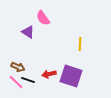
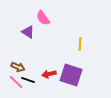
purple square: moved 1 px up
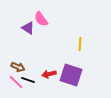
pink semicircle: moved 2 px left, 1 px down
purple triangle: moved 4 px up
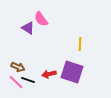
purple square: moved 1 px right, 3 px up
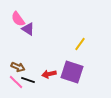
pink semicircle: moved 23 px left
purple triangle: moved 1 px down
yellow line: rotated 32 degrees clockwise
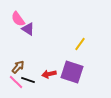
brown arrow: rotated 72 degrees counterclockwise
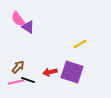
purple triangle: moved 2 px up
yellow line: rotated 24 degrees clockwise
red arrow: moved 1 px right, 2 px up
pink line: rotated 56 degrees counterclockwise
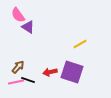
pink semicircle: moved 4 px up
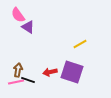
brown arrow: moved 3 px down; rotated 32 degrees counterclockwise
